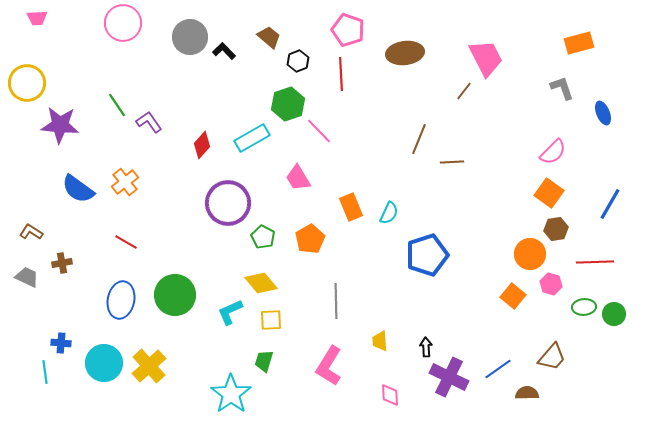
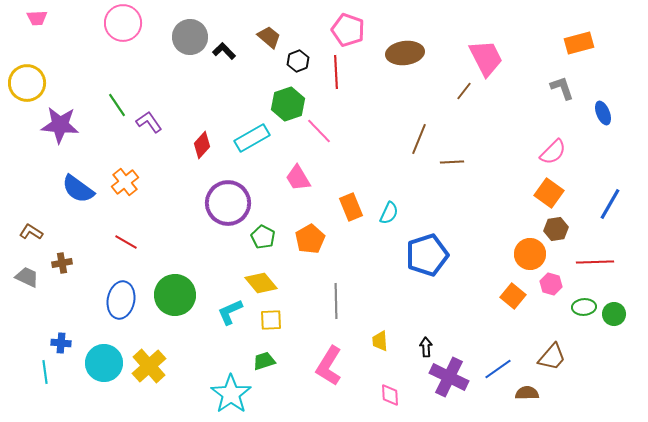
red line at (341, 74): moved 5 px left, 2 px up
green trapezoid at (264, 361): rotated 55 degrees clockwise
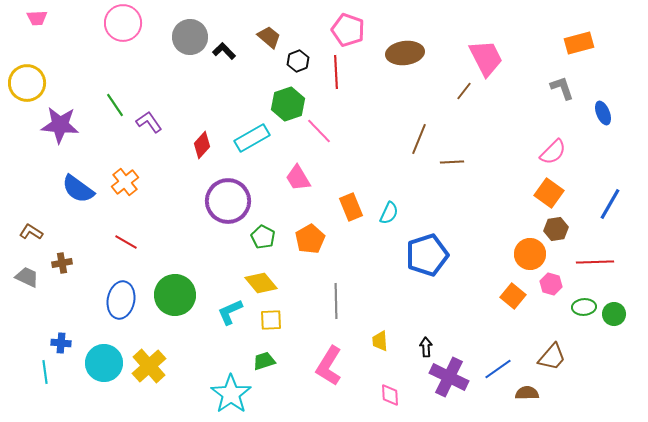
green line at (117, 105): moved 2 px left
purple circle at (228, 203): moved 2 px up
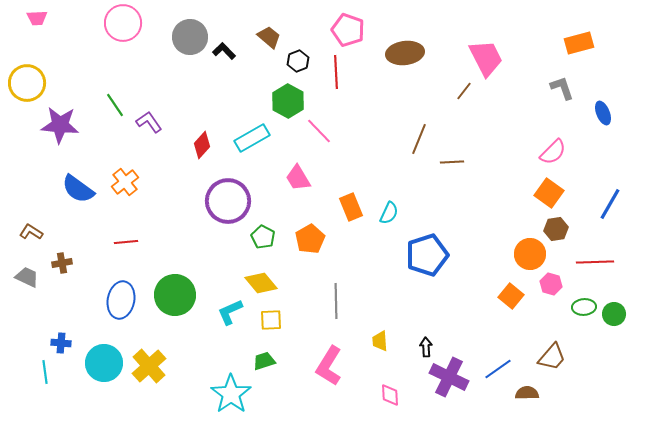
green hexagon at (288, 104): moved 3 px up; rotated 12 degrees counterclockwise
red line at (126, 242): rotated 35 degrees counterclockwise
orange square at (513, 296): moved 2 px left
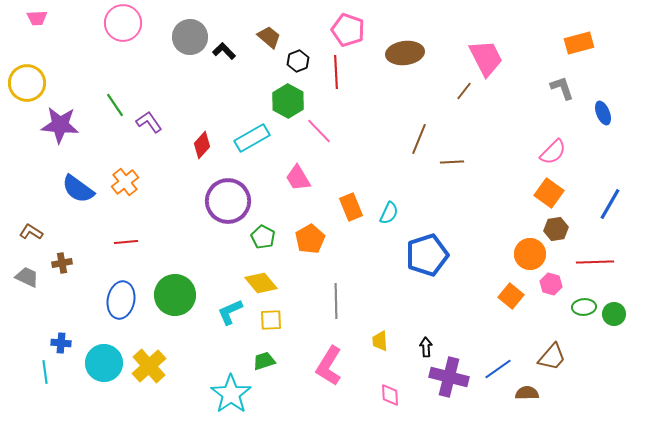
purple cross at (449, 377): rotated 12 degrees counterclockwise
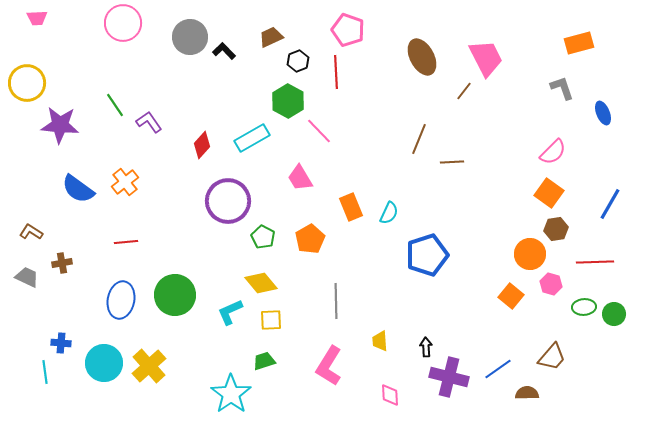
brown trapezoid at (269, 37): moved 2 px right; rotated 65 degrees counterclockwise
brown ellipse at (405, 53): moved 17 px right, 4 px down; rotated 69 degrees clockwise
pink trapezoid at (298, 178): moved 2 px right
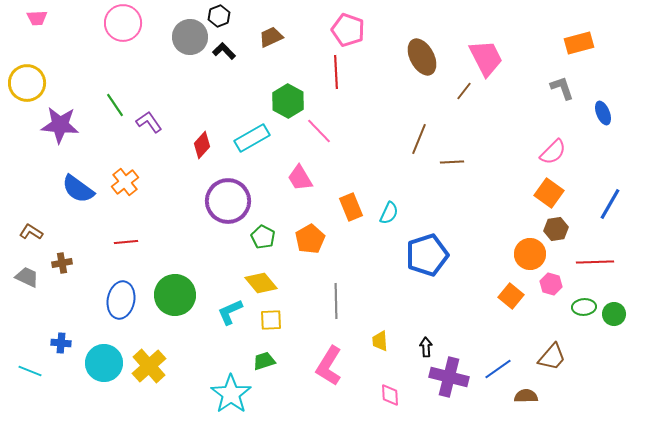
black hexagon at (298, 61): moved 79 px left, 45 px up
cyan line at (45, 372): moved 15 px left, 1 px up; rotated 60 degrees counterclockwise
brown semicircle at (527, 393): moved 1 px left, 3 px down
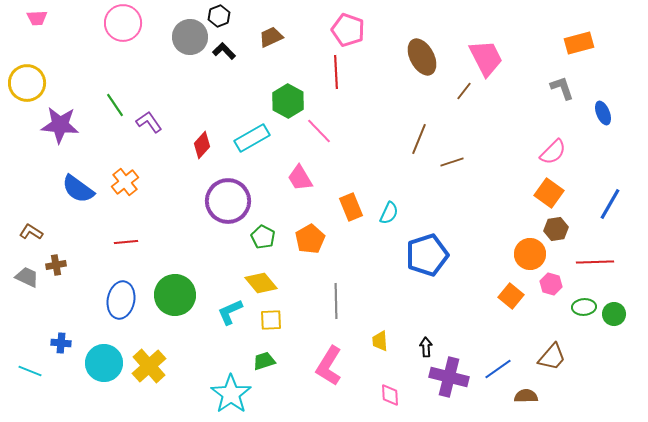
brown line at (452, 162): rotated 15 degrees counterclockwise
brown cross at (62, 263): moved 6 px left, 2 px down
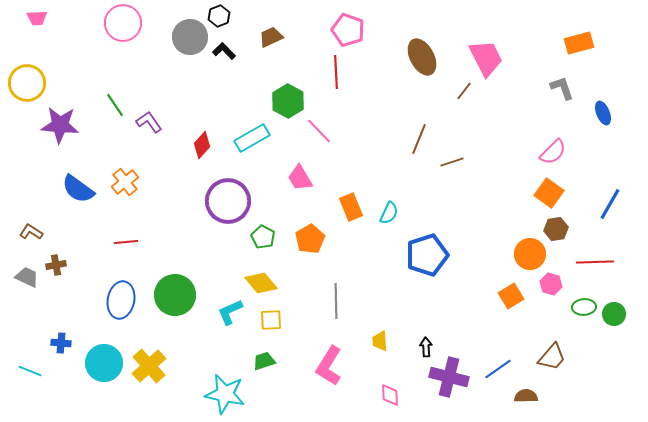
orange square at (511, 296): rotated 20 degrees clockwise
cyan star at (231, 394): moved 6 px left; rotated 24 degrees counterclockwise
